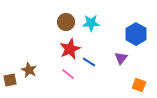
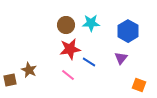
brown circle: moved 3 px down
blue hexagon: moved 8 px left, 3 px up
red star: rotated 15 degrees clockwise
pink line: moved 1 px down
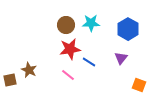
blue hexagon: moved 2 px up
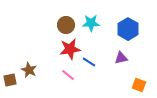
purple triangle: rotated 40 degrees clockwise
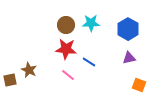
red star: moved 4 px left; rotated 15 degrees clockwise
purple triangle: moved 8 px right
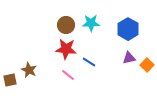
orange square: moved 8 px right, 20 px up; rotated 24 degrees clockwise
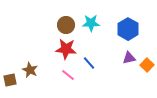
blue line: moved 1 px down; rotated 16 degrees clockwise
brown star: moved 1 px right
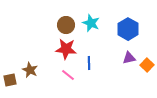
cyan star: rotated 24 degrees clockwise
blue line: rotated 40 degrees clockwise
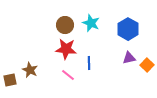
brown circle: moved 1 px left
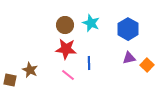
brown square: rotated 24 degrees clockwise
